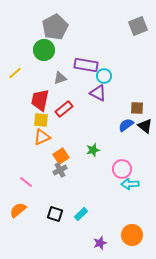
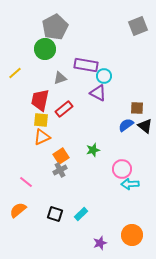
green circle: moved 1 px right, 1 px up
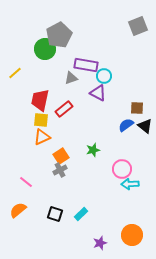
gray pentagon: moved 4 px right, 8 px down
gray triangle: moved 11 px right
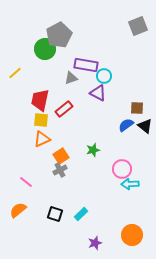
orange triangle: moved 2 px down
purple star: moved 5 px left
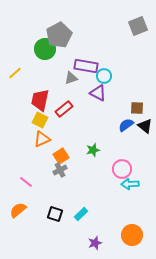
purple rectangle: moved 1 px down
yellow square: moved 1 px left; rotated 21 degrees clockwise
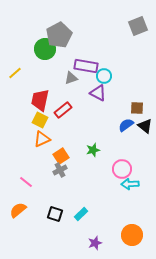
red rectangle: moved 1 px left, 1 px down
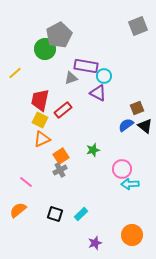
brown square: rotated 24 degrees counterclockwise
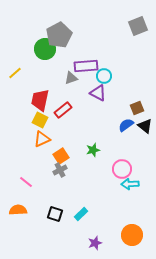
purple rectangle: rotated 15 degrees counterclockwise
orange semicircle: rotated 36 degrees clockwise
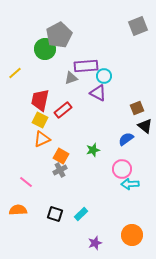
blue semicircle: moved 14 px down
orange square: rotated 28 degrees counterclockwise
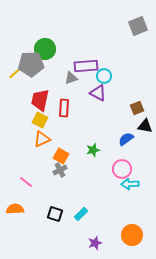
gray pentagon: moved 28 px left, 29 px down; rotated 25 degrees clockwise
red rectangle: moved 1 px right, 2 px up; rotated 48 degrees counterclockwise
black triangle: rotated 28 degrees counterclockwise
orange semicircle: moved 3 px left, 1 px up
